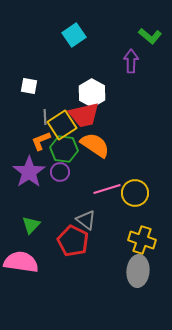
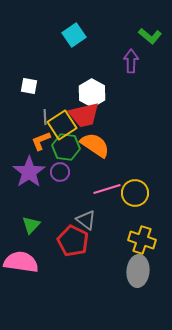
green hexagon: moved 2 px right, 2 px up
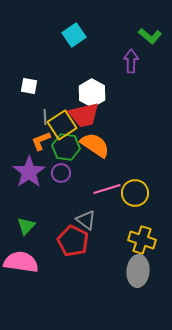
purple circle: moved 1 px right, 1 px down
green triangle: moved 5 px left, 1 px down
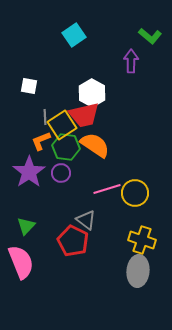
pink semicircle: rotated 60 degrees clockwise
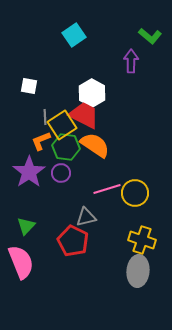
red trapezoid: rotated 140 degrees counterclockwise
gray triangle: moved 3 px up; rotated 50 degrees counterclockwise
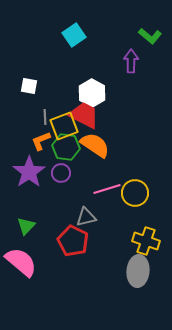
yellow square: moved 2 px right, 1 px down; rotated 12 degrees clockwise
yellow cross: moved 4 px right, 1 px down
pink semicircle: rotated 28 degrees counterclockwise
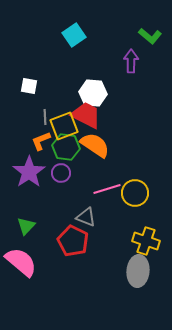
white hexagon: moved 1 px right; rotated 24 degrees counterclockwise
red trapezoid: moved 2 px right
gray triangle: rotated 35 degrees clockwise
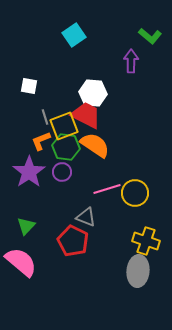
gray line: rotated 14 degrees counterclockwise
purple circle: moved 1 px right, 1 px up
